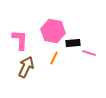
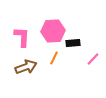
pink hexagon: rotated 15 degrees counterclockwise
pink L-shape: moved 2 px right, 3 px up
pink line: moved 4 px right, 6 px down; rotated 64 degrees counterclockwise
brown arrow: rotated 45 degrees clockwise
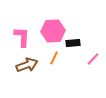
brown arrow: moved 1 px right, 2 px up
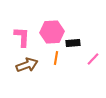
pink hexagon: moved 1 px left, 1 px down
orange line: moved 2 px right; rotated 16 degrees counterclockwise
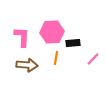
brown arrow: rotated 25 degrees clockwise
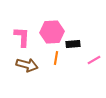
black rectangle: moved 1 px down
pink line: moved 1 px right, 1 px down; rotated 16 degrees clockwise
brown arrow: rotated 10 degrees clockwise
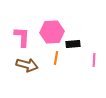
pink line: rotated 56 degrees counterclockwise
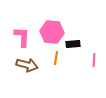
pink hexagon: rotated 10 degrees clockwise
